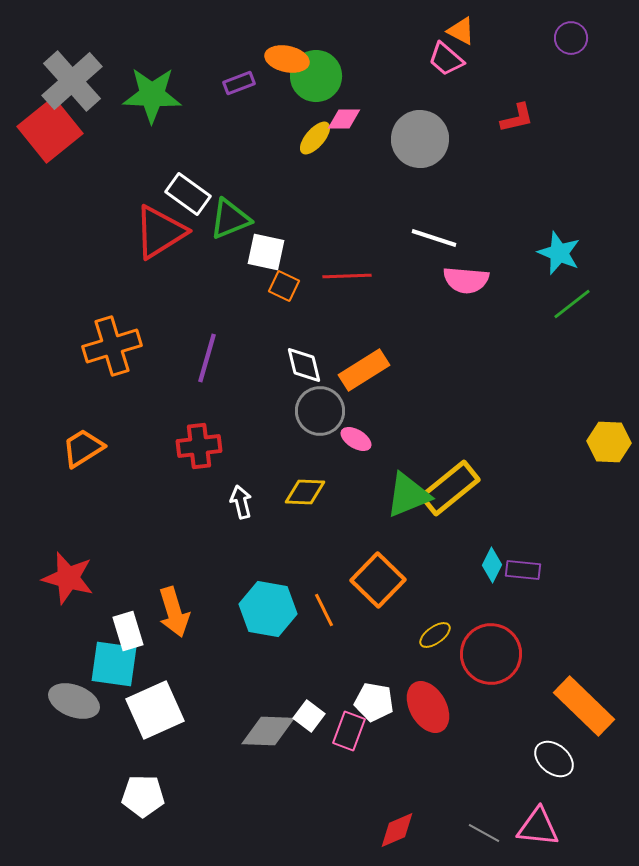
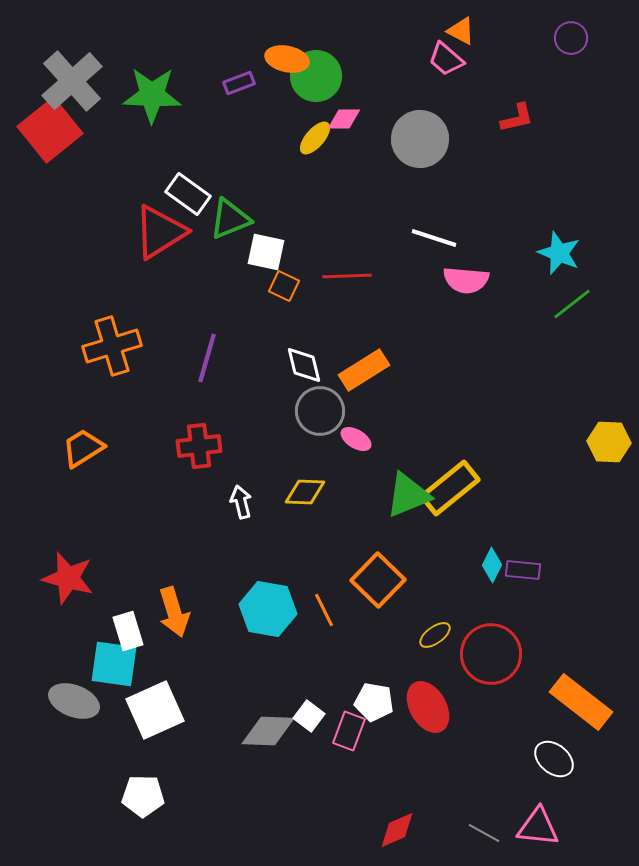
orange rectangle at (584, 706): moved 3 px left, 4 px up; rotated 6 degrees counterclockwise
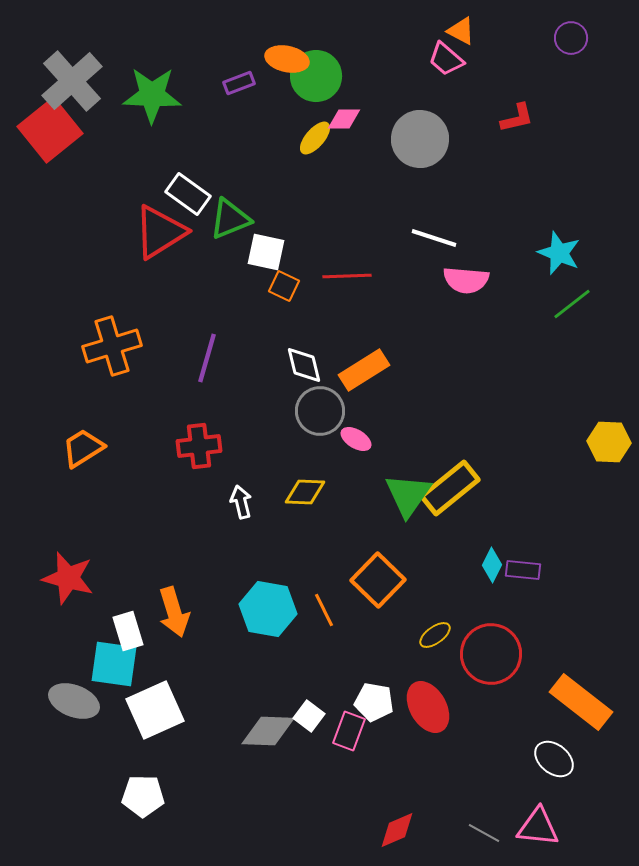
green triangle at (408, 495): rotated 33 degrees counterclockwise
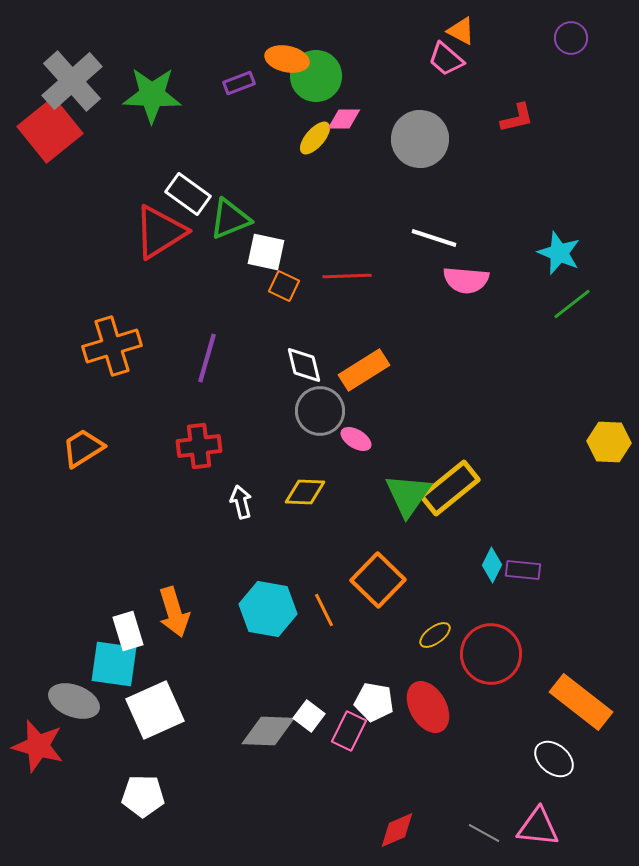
red star at (68, 578): moved 30 px left, 168 px down
pink rectangle at (349, 731): rotated 6 degrees clockwise
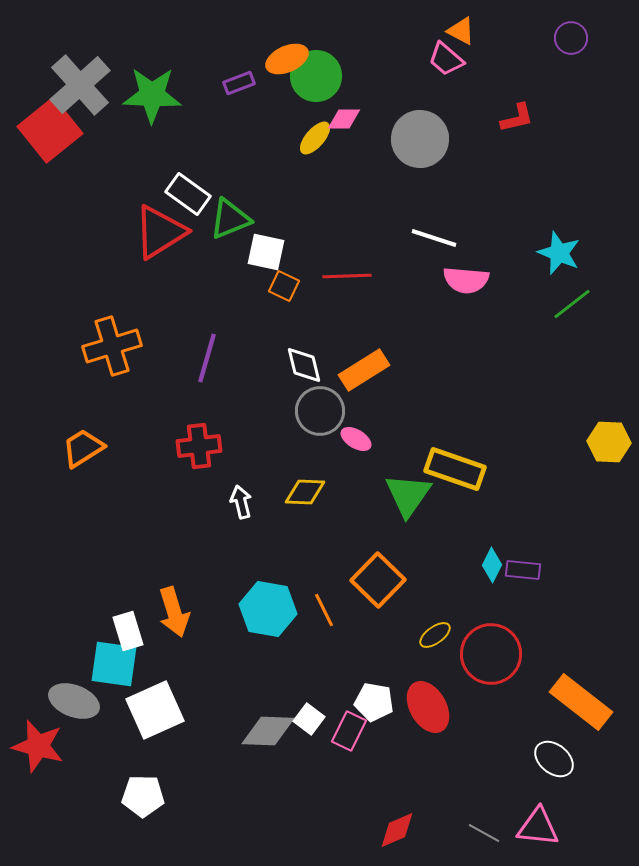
orange ellipse at (287, 59): rotated 36 degrees counterclockwise
gray cross at (72, 81): moved 8 px right, 4 px down
yellow rectangle at (450, 488): moved 5 px right, 19 px up; rotated 58 degrees clockwise
white square at (309, 716): moved 3 px down
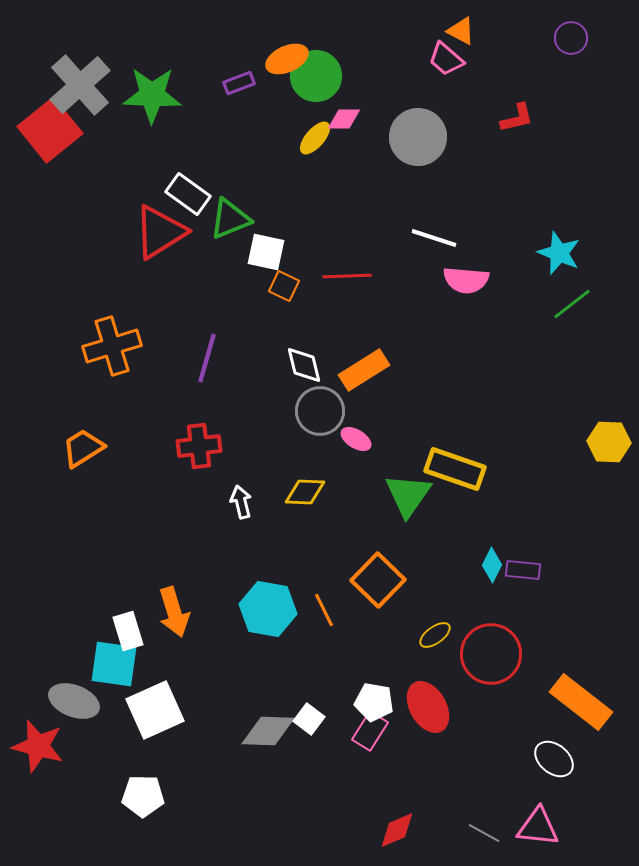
gray circle at (420, 139): moved 2 px left, 2 px up
pink rectangle at (349, 731): moved 21 px right; rotated 6 degrees clockwise
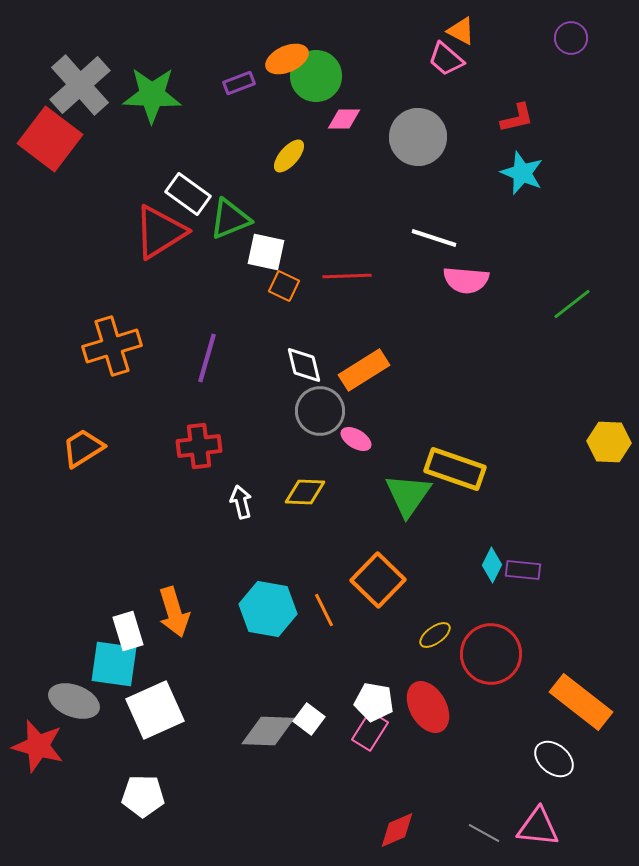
red square at (50, 130): moved 9 px down; rotated 14 degrees counterclockwise
yellow ellipse at (315, 138): moved 26 px left, 18 px down
cyan star at (559, 253): moved 37 px left, 80 px up
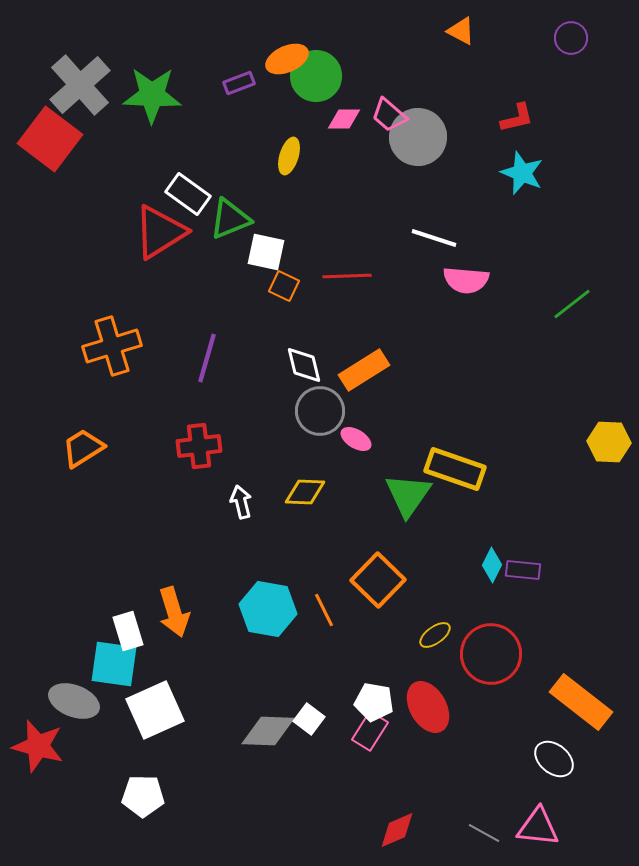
pink trapezoid at (446, 59): moved 57 px left, 56 px down
yellow ellipse at (289, 156): rotated 24 degrees counterclockwise
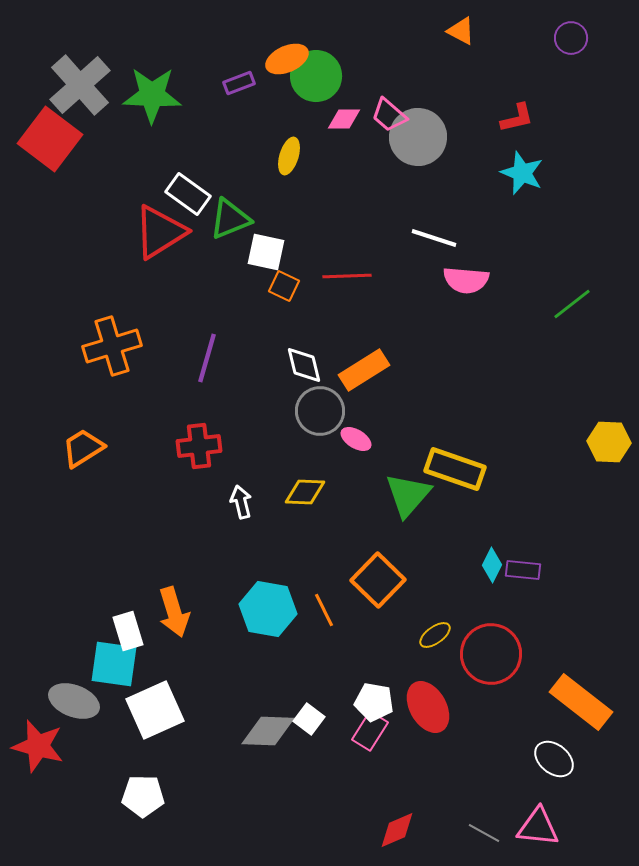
green triangle at (408, 495): rotated 6 degrees clockwise
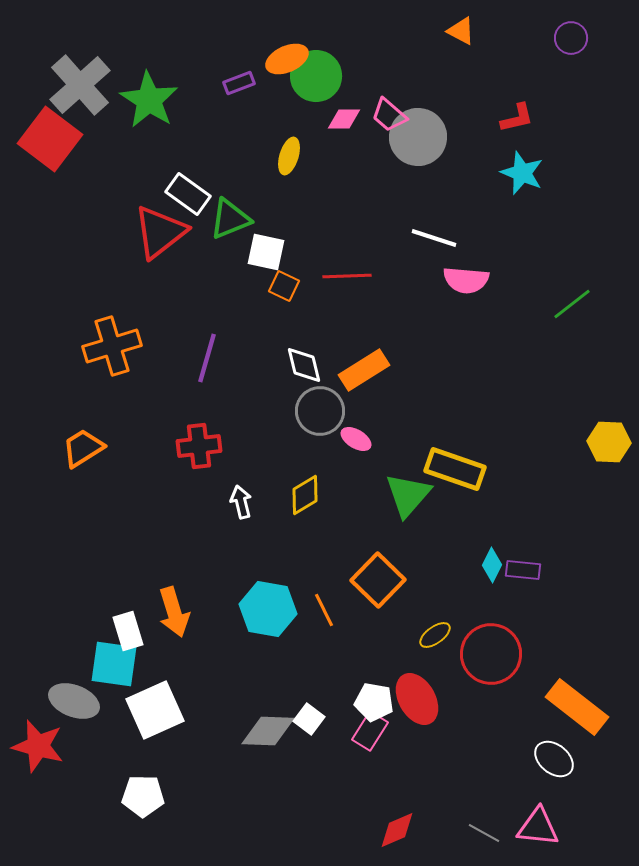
green star at (152, 95): moved 3 px left, 5 px down; rotated 30 degrees clockwise
red triangle at (160, 232): rotated 6 degrees counterclockwise
yellow diamond at (305, 492): moved 3 px down; rotated 33 degrees counterclockwise
orange rectangle at (581, 702): moved 4 px left, 5 px down
red ellipse at (428, 707): moved 11 px left, 8 px up
